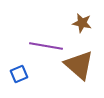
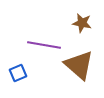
purple line: moved 2 px left, 1 px up
blue square: moved 1 px left, 1 px up
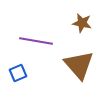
purple line: moved 8 px left, 4 px up
brown triangle: rotated 8 degrees clockwise
